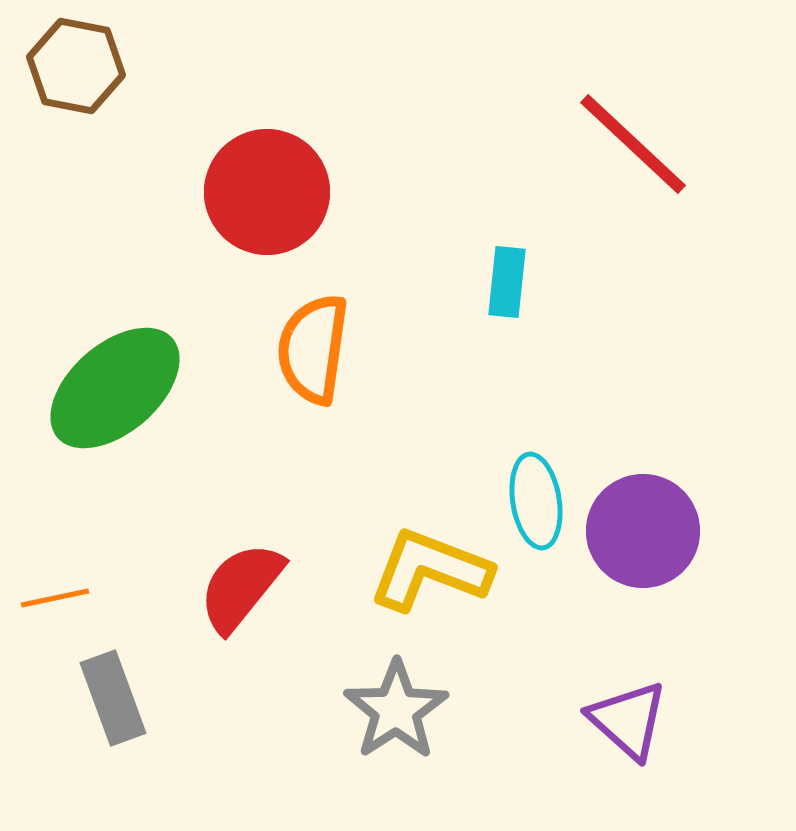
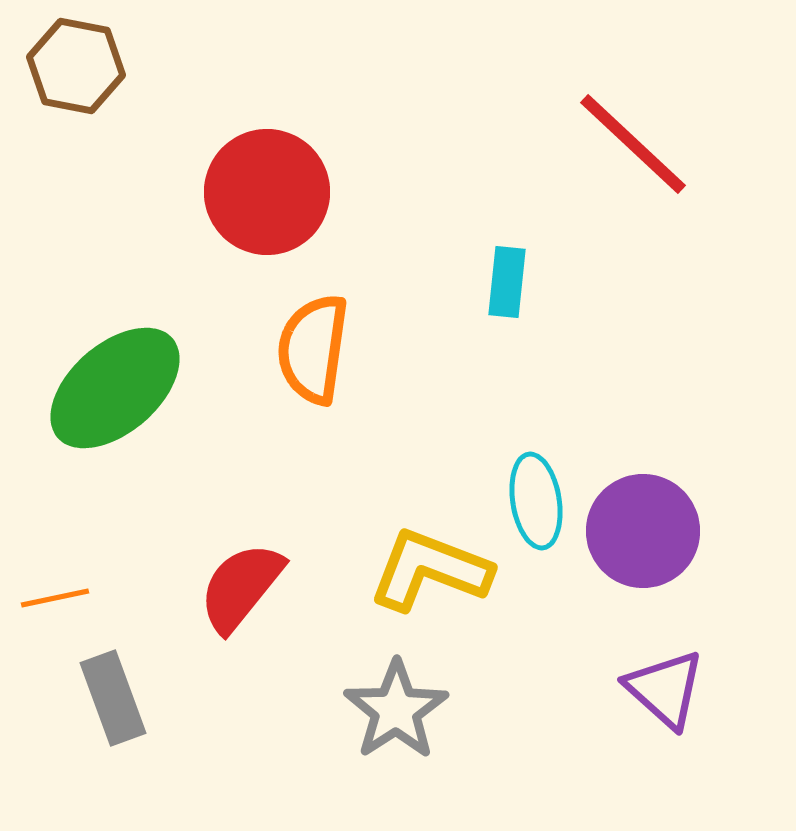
purple triangle: moved 37 px right, 31 px up
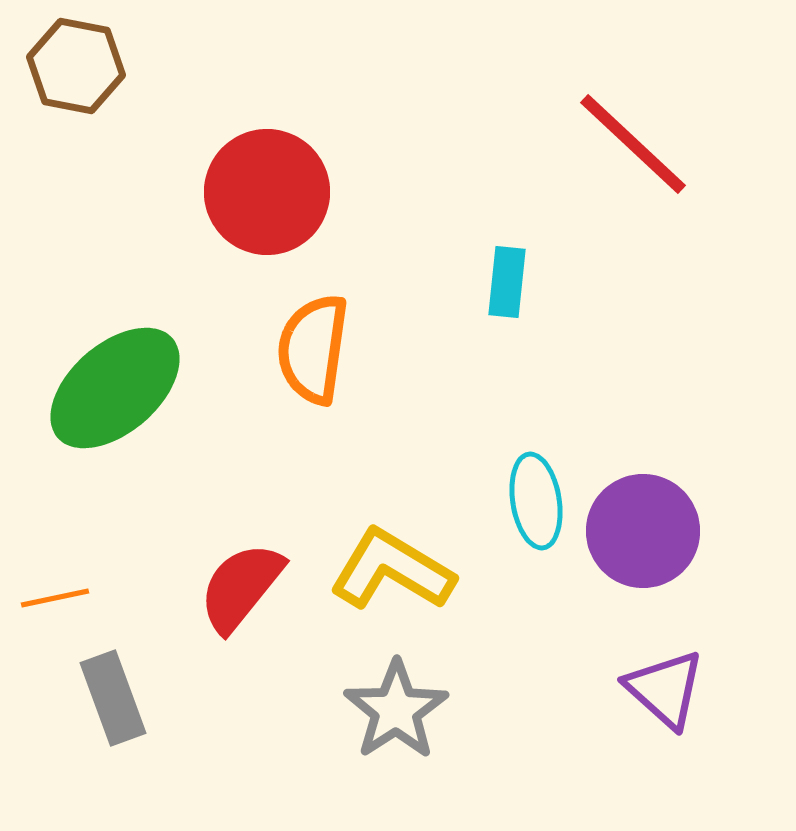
yellow L-shape: moved 38 px left; rotated 10 degrees clockwise
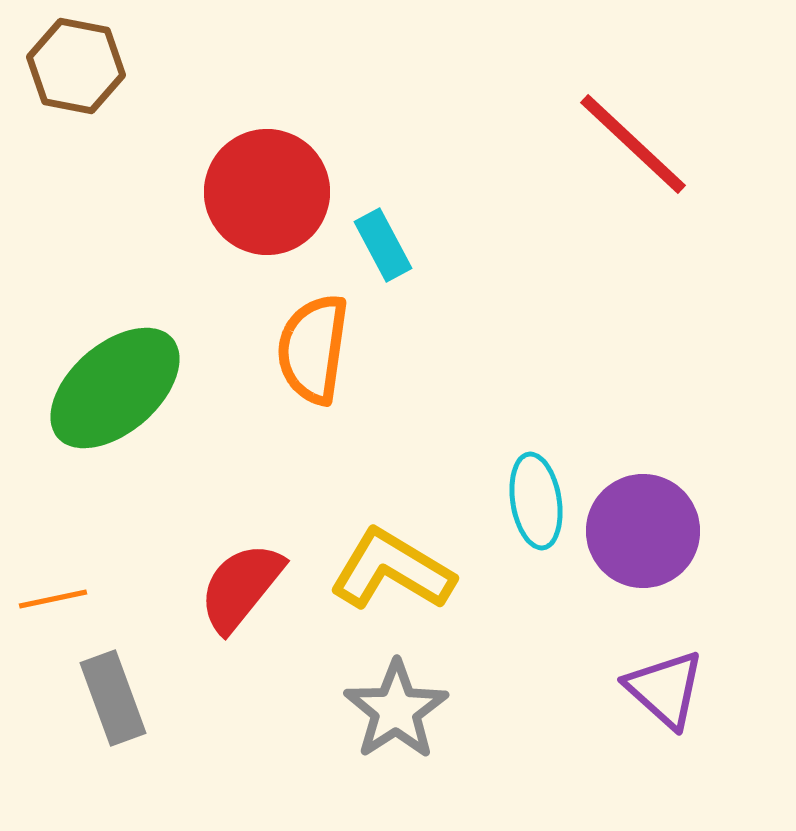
cyan rectangle: moved 124 px left, 37 px up; rotated 34 degrees counterclockwise
orange line: moved 2 px left, 1 px down
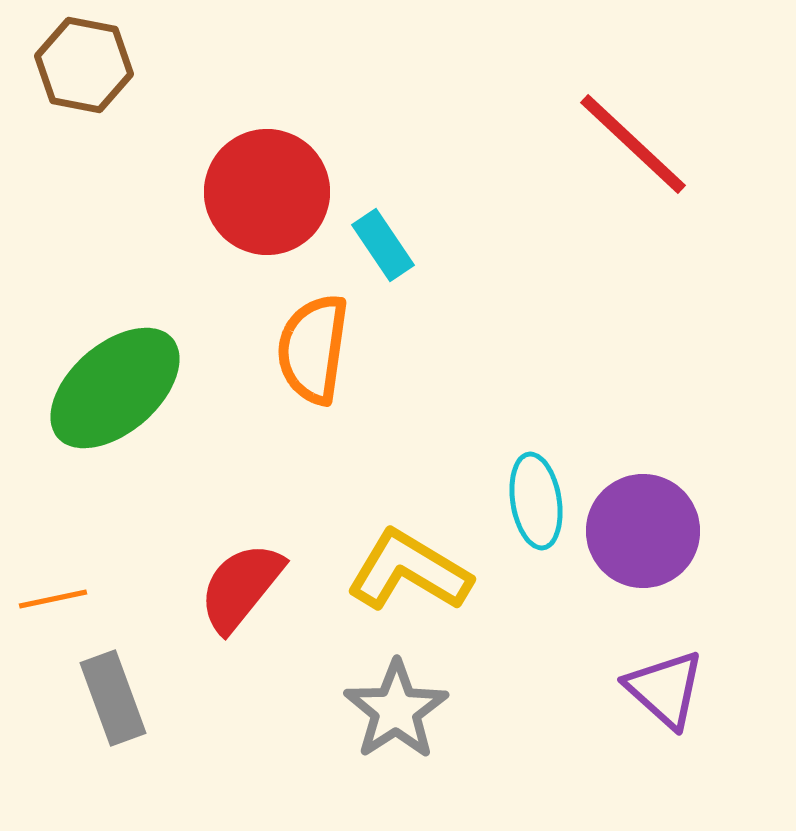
brown hexagon: moved 8 px right, 1 px up
cyan rectangle: rotated 6 degrees counterclockwise
yellow L-shape: moved 17 px right, 1 px down
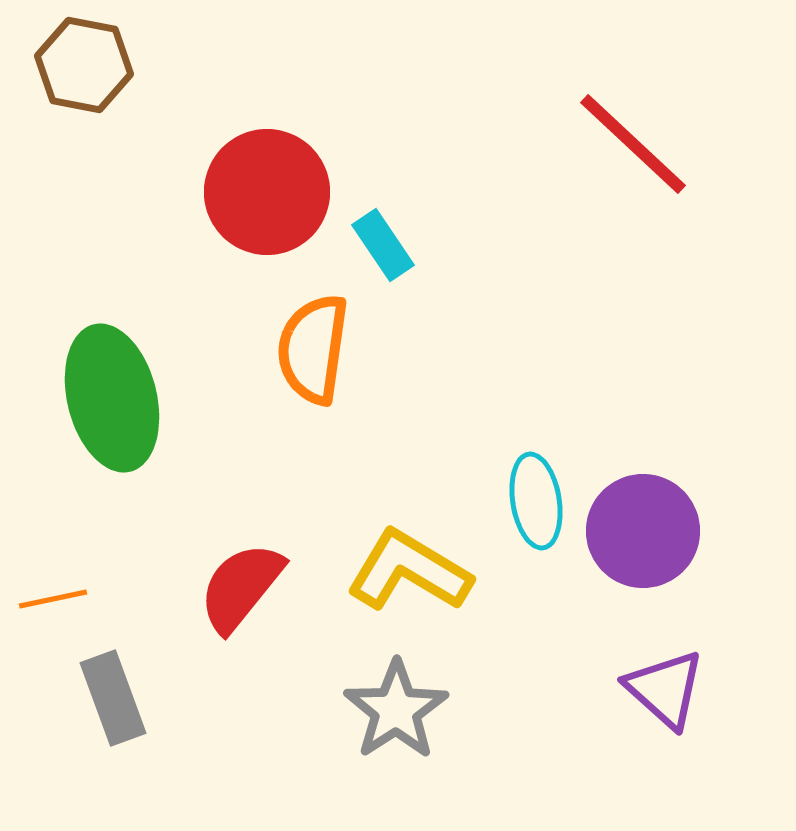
green ellipse: moved 3 px left, 10 px down; rotated 63 degrees counterclockwise
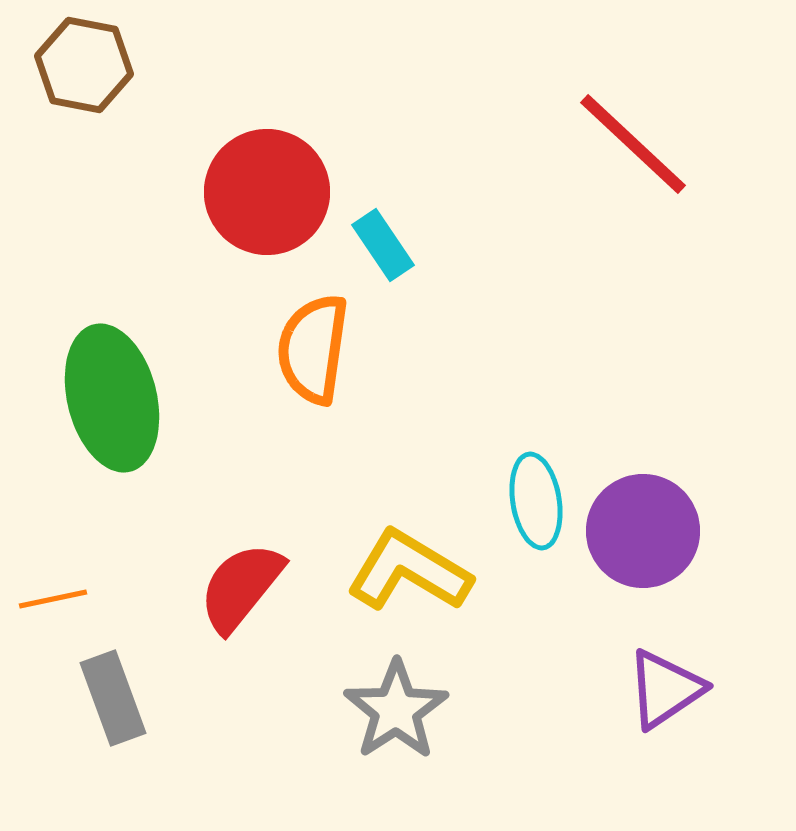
purple triangle: rotated 44 degrees clockwise
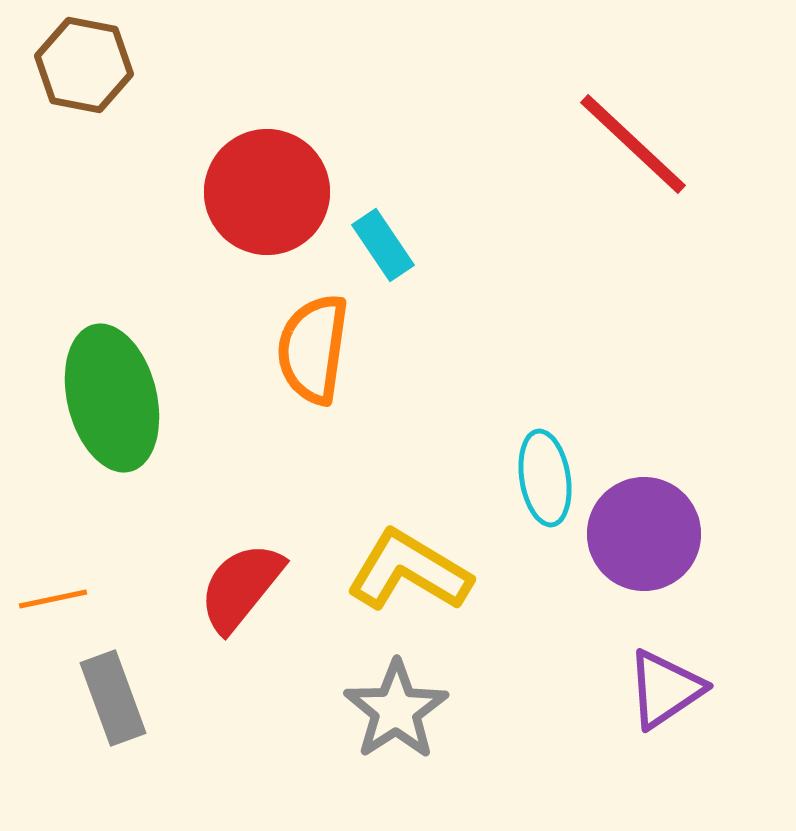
cyan ellipse: moved 9 px right, 23 px up
purple circle: moved 1 px right, 3 px down
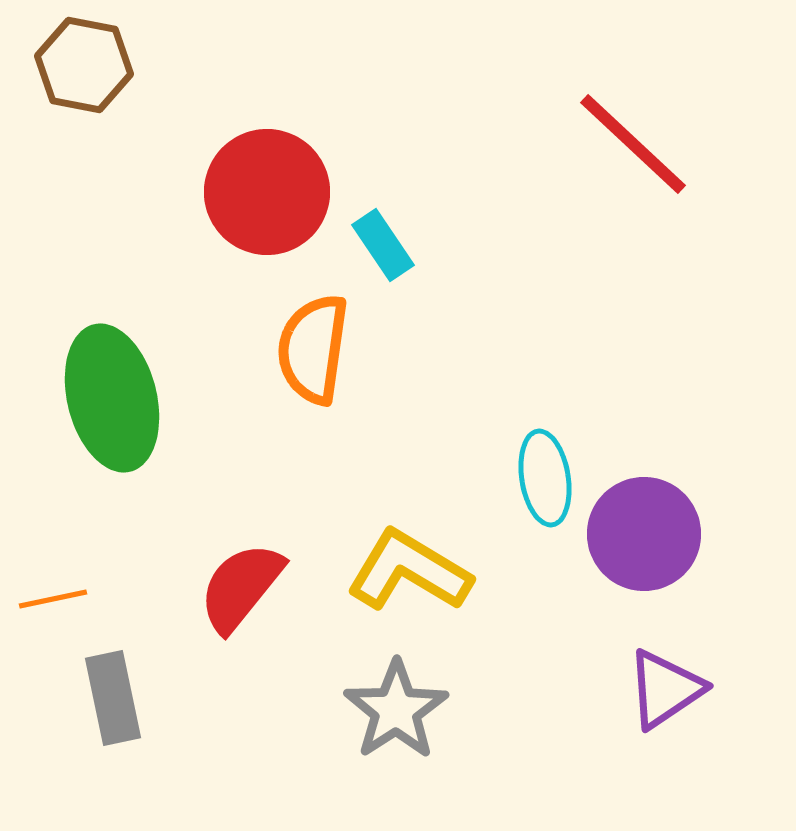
gray rectangle: rotated 8 degrees clockwise
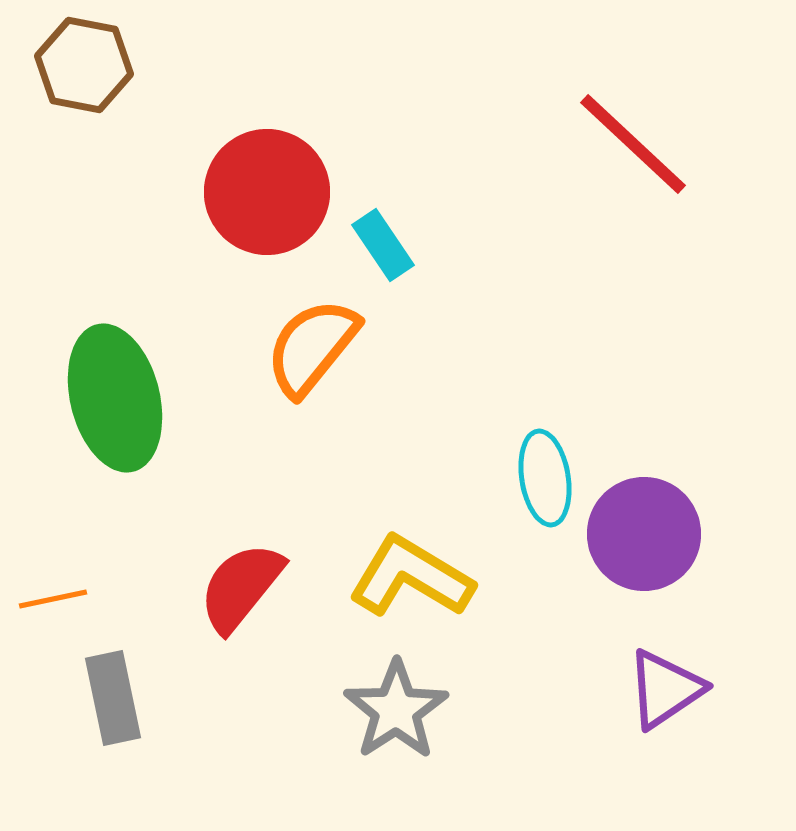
orange semicircle: moved 1 px left, 2 px up; rotated 31 degrees clockwise
green ellipse: moved 3 px right
yellow L-shape: moved 2 px right, 6 px down
